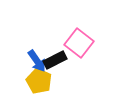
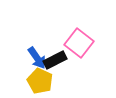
blue arrow: moved 3 px up
yellow pentagon: moved 1 px right
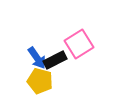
pink square: moved 1 px down; rotated 20 degrees clockwise
yellow pentagon: rotated 10 degrees counterclockwise
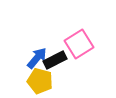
blue arrow: rotated 105 degrees counterclockwise
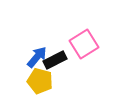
pink square: moved 5 px right
blue arrow: moved 1 px up
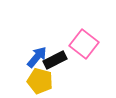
pink square: rotated 20 degrees counterclockwise
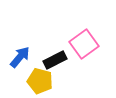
pink square: rotated 16 degrees clockwise
blue arrow: moved 17 px left
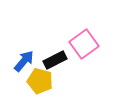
blue arrow: moved 4 px right, 4 px down
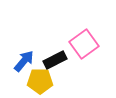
yellow pentagon: rotated 15 degrees counterclockwise
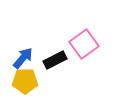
blue arrow: moved 1 px left, 3 px up
yellow pentagon: moved 15 px left
